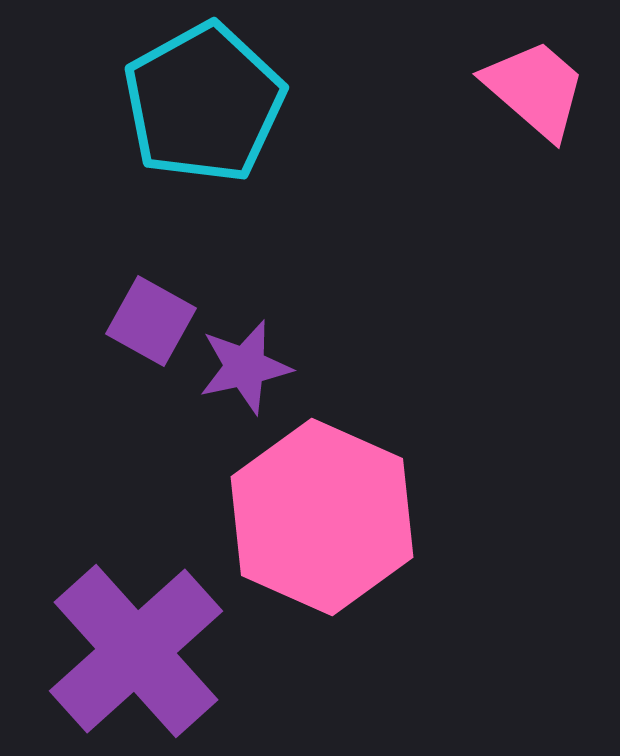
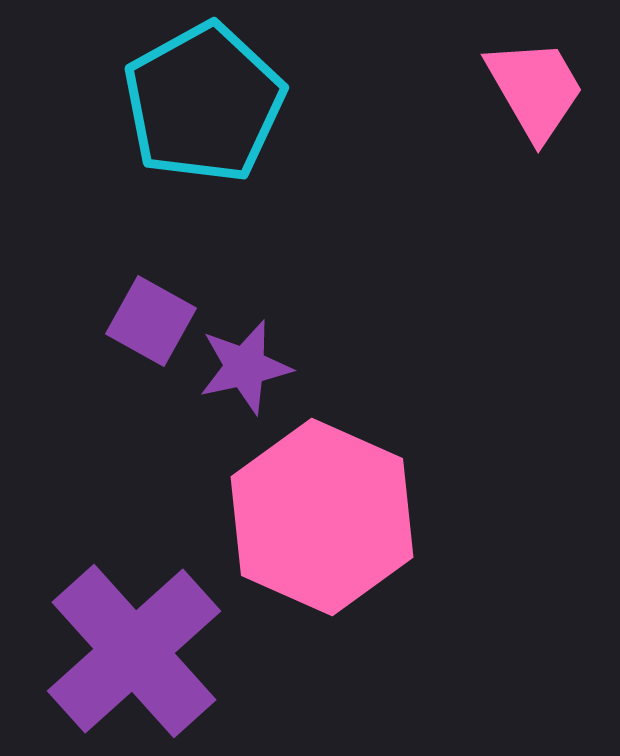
pink trapezoid: rotated 19 degrees clockwise
purple cross: moved 2 px left
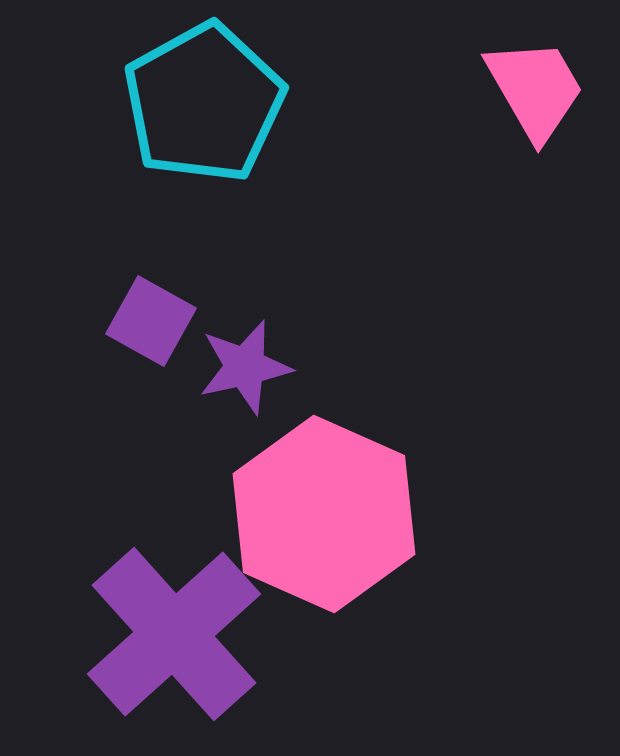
pink hexagon: moved 2 px right, 3 px up
purple cross: moved 40 px right, 17 px up
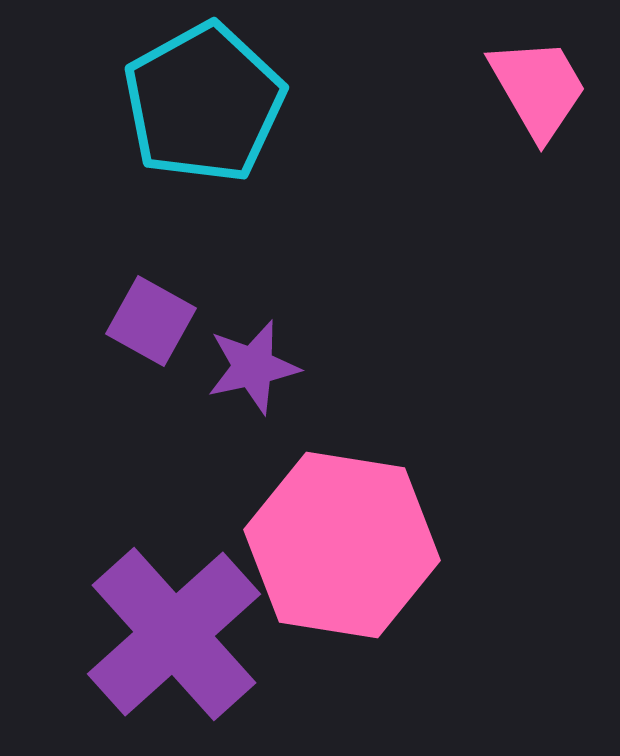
pink trapezoid: moved 3 px right, 1 px up
purple star: moved 8 px right
pink hexagon: moved 18 px right, 31 px down; rotated 15 degrees counterclockwise
